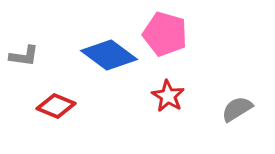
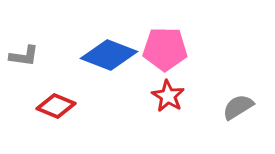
pink pentagon: moved 15 px down; rotated 15 degrees counterclockwise
blue diamond: rotated 16 degrees counterclockwise
gray semicircle: moved 1 px right, 2 px up
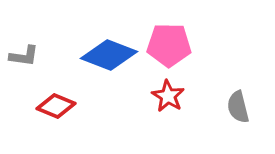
pink pentagon: moved 4 px right, 4 px up
gray semicircle: rotated 72 degrees counterclockwise
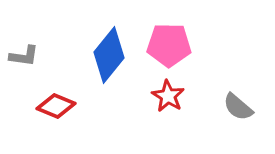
blue diamond: rotated 72 degrees counterclockwise
gray semicircle: rotated 36 degrees counterclockwise
